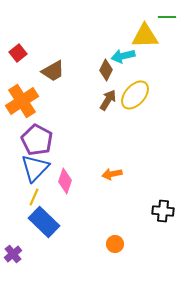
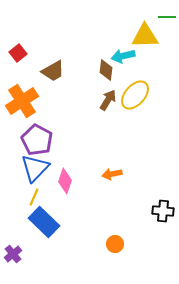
brown diamond: rotated 20 degrees counterclockwise
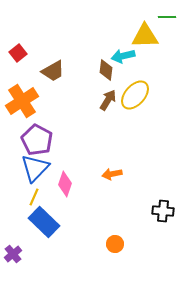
pink diamond: moved 3 px down
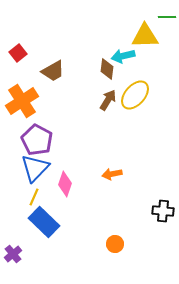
brown diamond: moved 1 px right, 1 px up
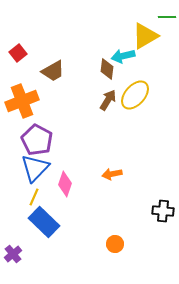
yellow triangle: rotated 28 degrees counterclockwise
orange cross: rotated 12 degrees clockwise
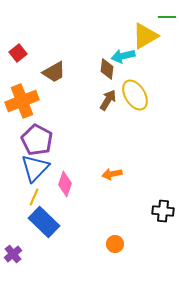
brown trapezoid: moved 1 px right, 1 px down
yellow ellipse: rotated 72 degrees counterclockwise
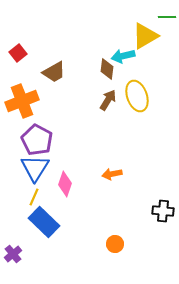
yellow ellipse: moved 2 px right, 1 px down; rotated 12 degrees clockwise
blue triangle: rotated 12 degrees counterclockwise
